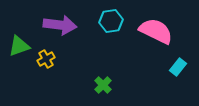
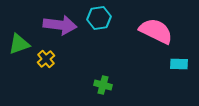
cyan hexagon: moved 12 px left, 3 px up
green triangle: moved 2 px up
yellow cross: rotated 12 degrees counterclockwise
cyan rectangle: moved 1 px right, 3 px up; rotated 54 degrees clockwise
green cross: rotated 30 degrees counterclockwise
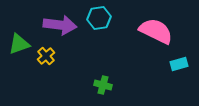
yellow cross: moved 3 px up
cyan rectangle: rotated 18 degrees counterclockwise
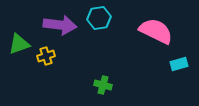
yellow cross: rotated 24 degrees clockwise
